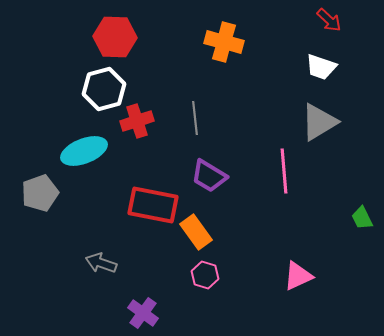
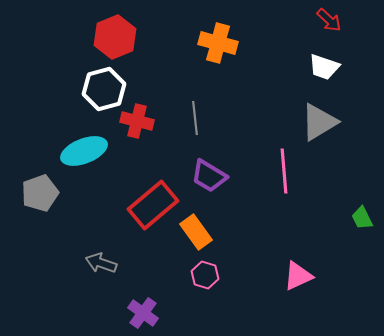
red hexagon: rotated 24 degrees counterclockwise
orange cross: moved 6 px left, 1 px down
white trapezoid: moved 3 px right
red cross: rotated 32 degrees clockwise
red rectangle: rotated 51 degrees counterclockwise
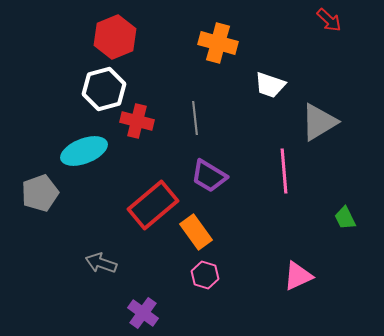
white trapezoid: moved 54 px left, 18 px down
green trapezoid: moved 17 px left
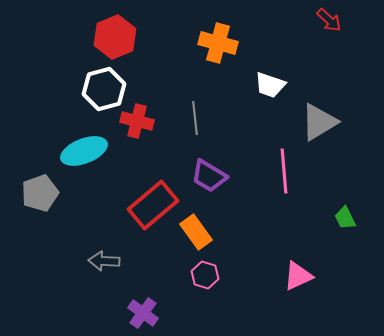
gray arrow: moved 3 px right, 2 px up; rotated 16 degrees counterclockwise
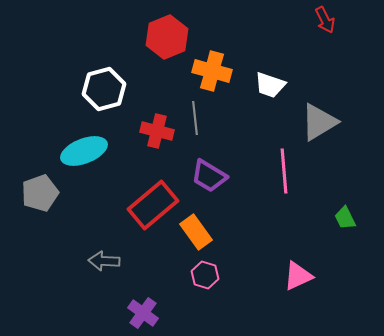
red arrow: moved 4 px left; rotated 20 degrees clockwise
red hexagon: moved 52 px right
orange cross: moved 6 px left, 28 px down
red cross: moved 20 px right, 10 px down
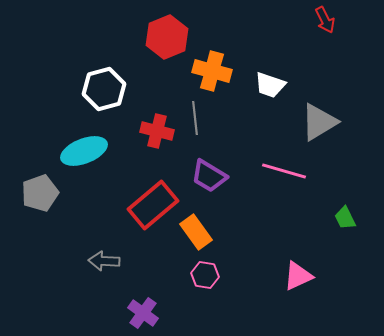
pink line: rotated 69 degrees counterclockwise
pink hexagon: rotated 8 degrees counterclockwise
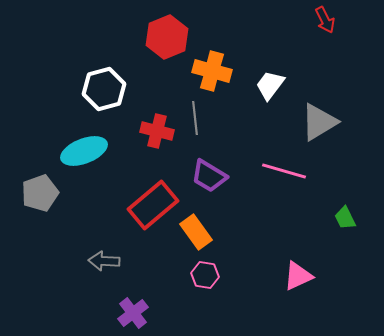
white trapezoid: rotated 108 degrees clockwise
purple cross: moved 10 px left; rotated 16 degrees clockwise
